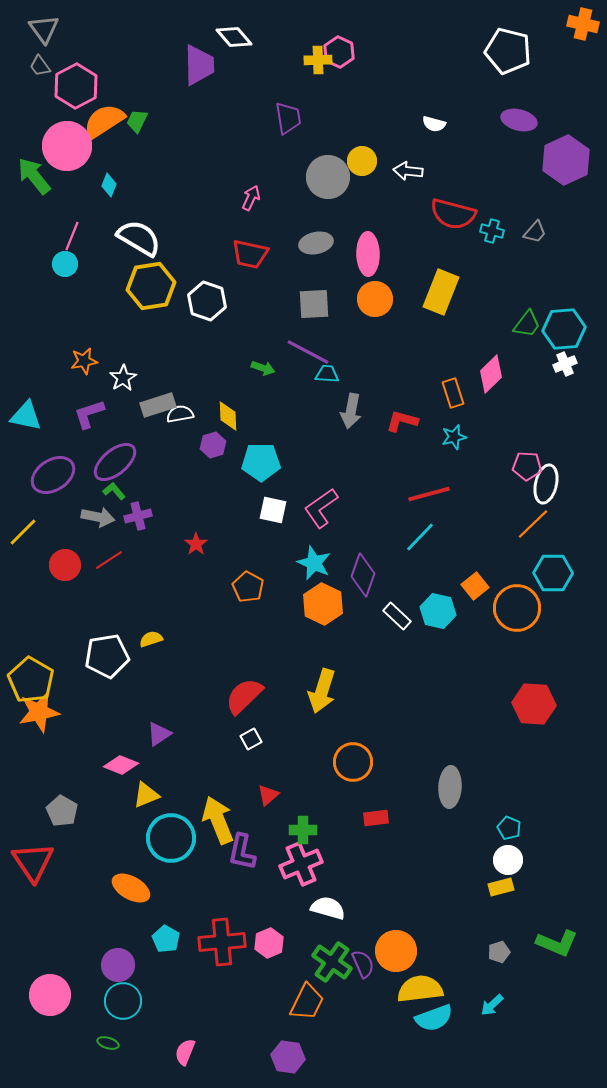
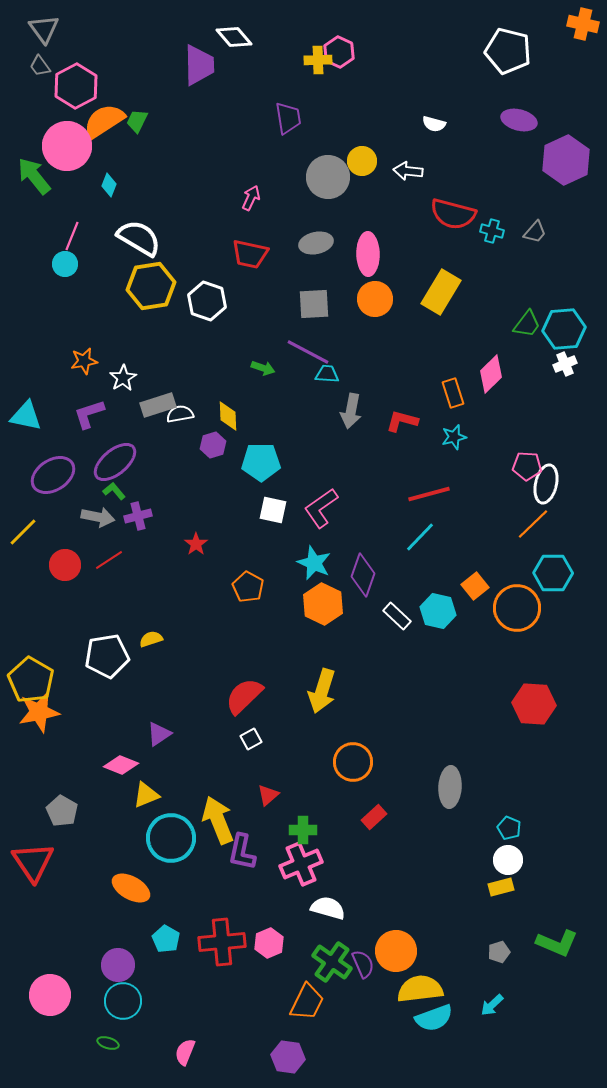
yellow rectangle at (441, 292): rotated 9 degrees clockwise
red rectangle at (376, 818): moved 2 px left, 1 px up; rotated 35 degrees counterclockwise
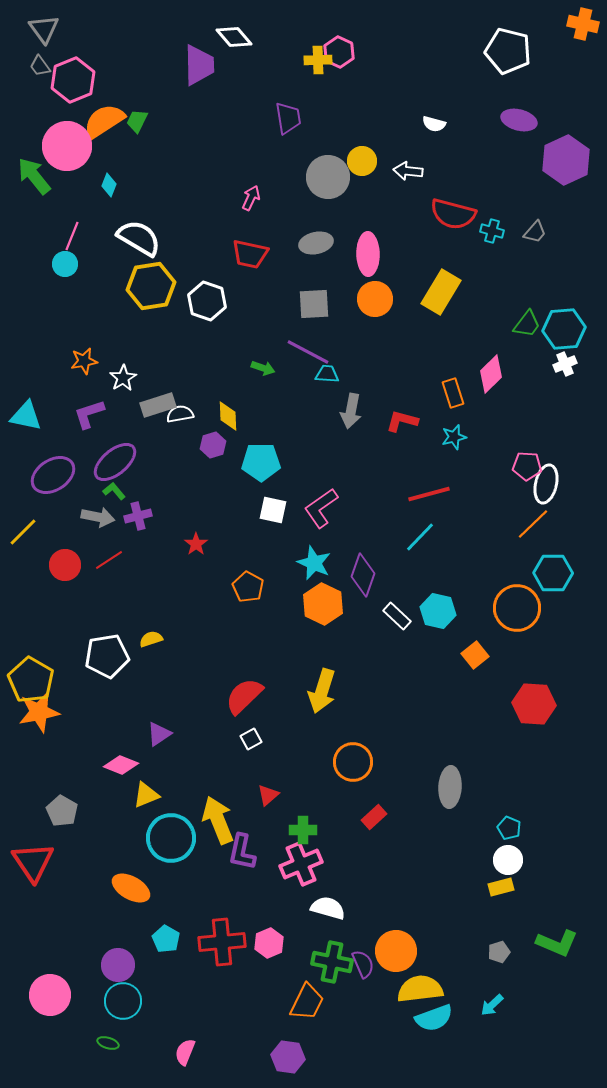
pink hexagon at (76, 86): moved 3 px left, 6 px up; rotated 6 degrees clockwise
orange square at (475, 586): moved 69 px down
green cross at (332, 962): rotated 24 degrees counterclockwise
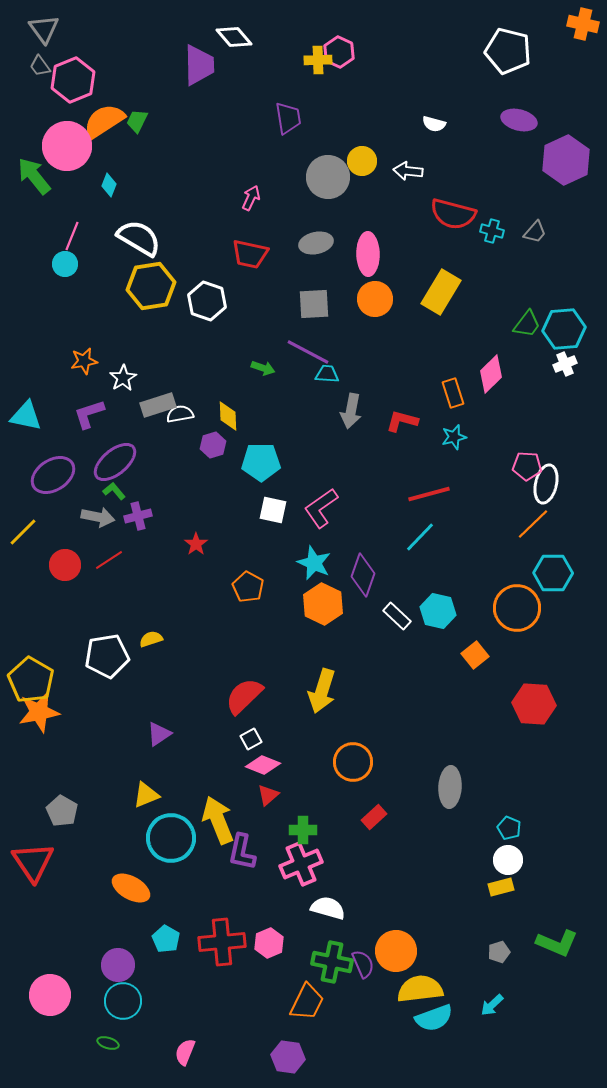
pink diamond at (121, 765): moved 142 px right
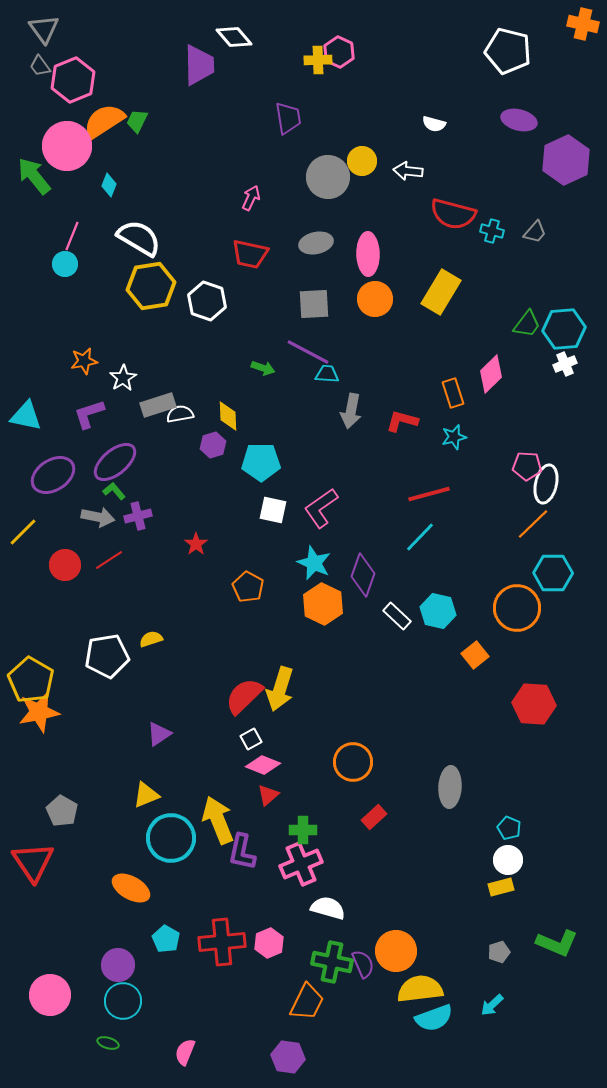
yellow arrow at (322, 691): moved 42 px left, 2 px up
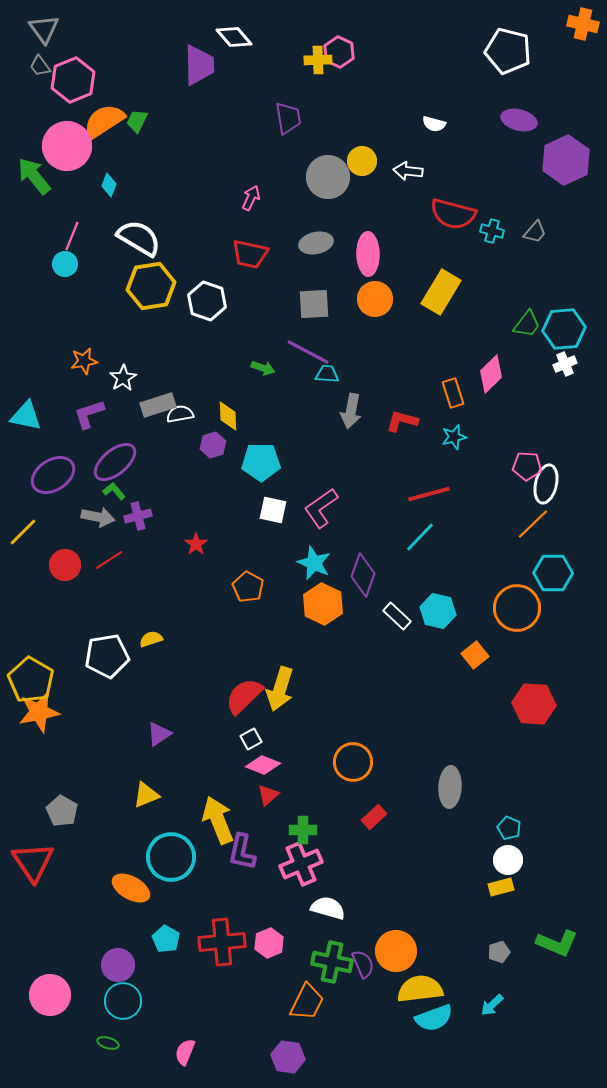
cyan circle at (171, 838): moved 19 px down
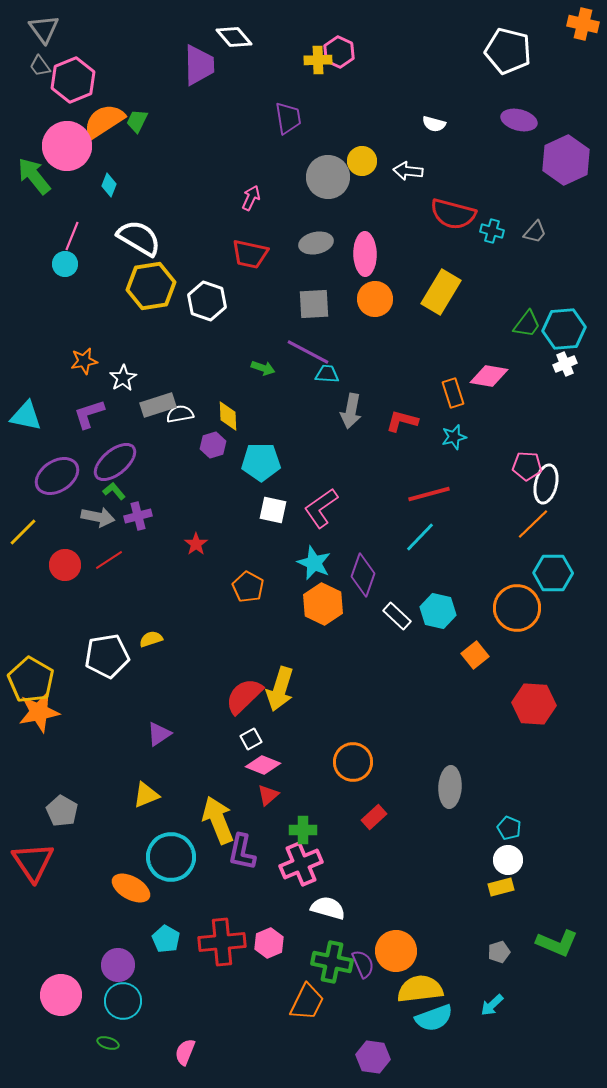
pink ellipse at (368, 254): moved 3 px left
pink diamond at (491, 374): moved 2 px left, 2 px down; rotated 54 degrees clockwise
purple ellipse at (53, 475): moved 4 px right, 1 px down
pink circle at (50, 995): moved 11 px right
purple hexagon at (288, 1057): moved 85 px right
